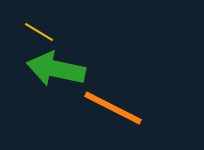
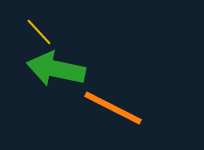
yellow line: rotated 16 degrees clockwise
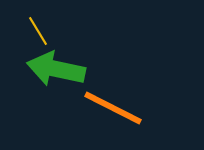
yellow line: moved 1 px left, 1 px up; rotated 12 degrees clockwise
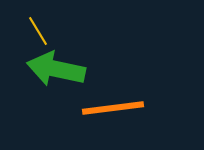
orange line: rotated 34 degrees counterclockwise
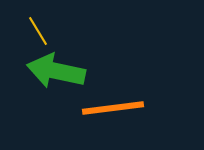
green arrow: moved 2 px down
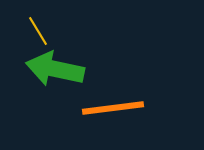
green arrow: moved 1 px left, 2 px up
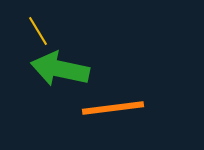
green arrow: moved 5 px right
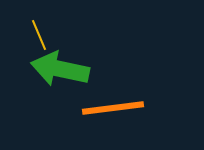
yellow line: moved 1 px right, 4 px down; rotated 8 degrees clockwise
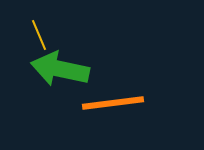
orange line: moved 5 px up
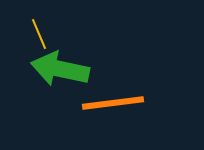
yellow line: moved 1 px up
